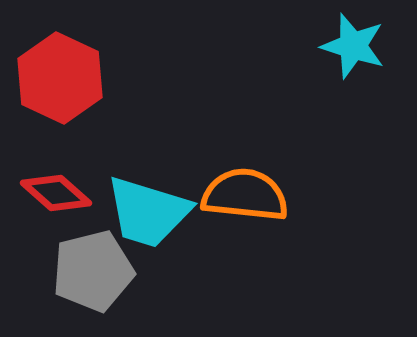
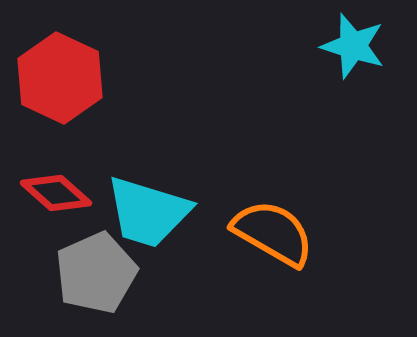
orange semicircle: moved 28 px right, 38 px down; rotated 24 degrees clockwise
gray pentagon: moved 3 px right, 2 px down; rotated 10 degrees counterclockwise
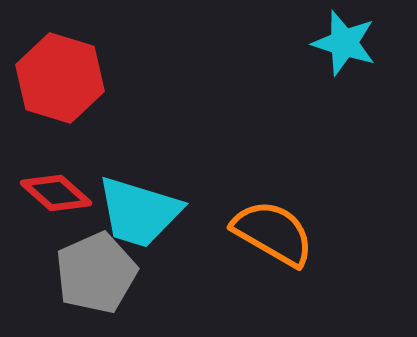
cyan star: moved 9 px left, 3 px up
red hexagon: rotated 8 degrees counterclockwise
cyan trapezoid: moved 9 px left
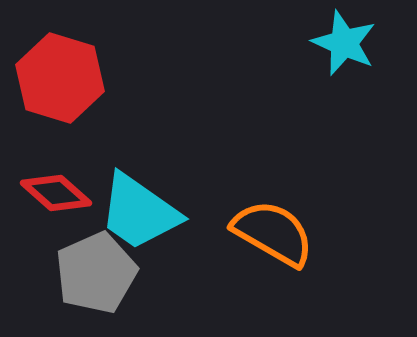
cyan star: rotated 6 degrees clockwise
cyan trapezoid: rotated 18 degrees clockwise
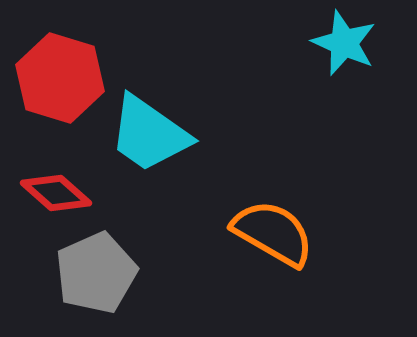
cyan trapezoid: moved 10 px right, 78 px up
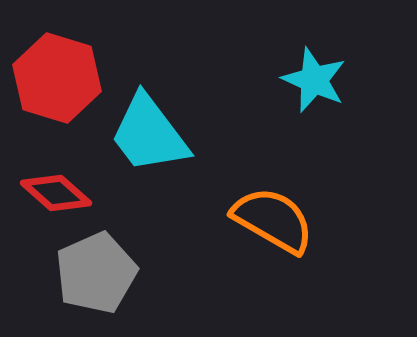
cyan star: moved 30 px left, 37 px down
red hexagon: moved 3 px left
cyan trapezoid: rotated 18 degrees clockwise
orange semicircle: moved 13 px up
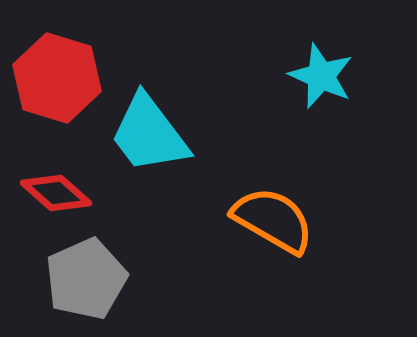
cyan star: moved 7 px right, 4 px up
gray pentagon: moved 10 px left, 6 px down
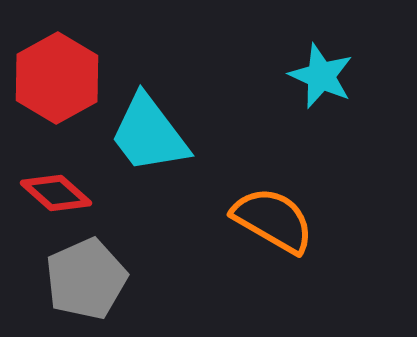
red hexagon: rotated 14 degrees clockwise
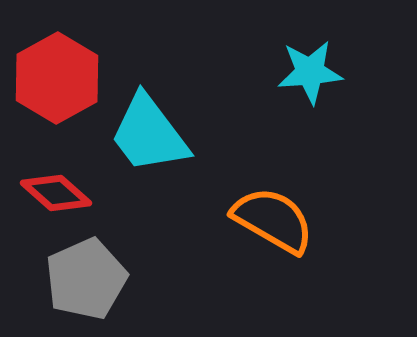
cyan star: moved 11 px left, 4 px up; rotated 28 degrees counterclockwise
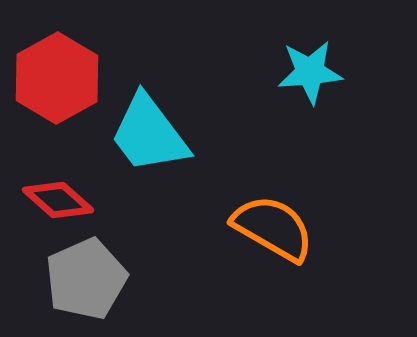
red diamond: moved 2 px right, 7 px down
orange semicircle: moved 8 px down
